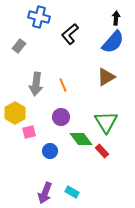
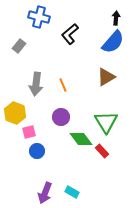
yellow hexagon: rotated 10 degrees counterclockwise
blue circle: moved 13 px left
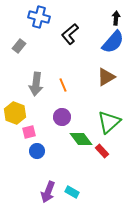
purple circle: moved 1 px right
green triangle: moved 3 px right; rotated 20 degrees clockwise
purple arrow: moved 3 px right, 1 px up
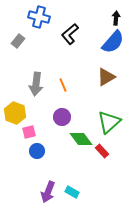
gray rectangle: moved 1 px left, 5 px up
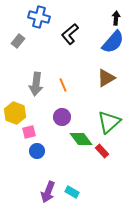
brown triangle: moved 1 px down
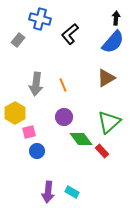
blue cross: moved 1 px right, 2 px down
gray rectangle: moved 1 px up
yellow hexagon: rotated 10 degrees clockwise
purple circle: moved 2 px right
purple arrow: rotated 15 degrees counterclockwise
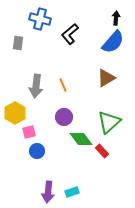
gray rectangle: moved 3 px down; rotated 32 degrees counterclockwise
gray arrow: moved 2 px down
cyan rectangle: rotated 48 degrees counterclockwise
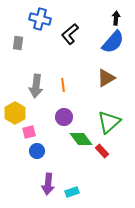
orange line: rotated 16 degrees clockwise
purple arrow: moved 8 px up
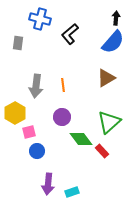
purple circle: moved 2 px left
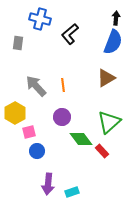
blue semicircle: rotated 20 degrees counterclockwise
gray arrow: rotated 130 degrees clockwise
